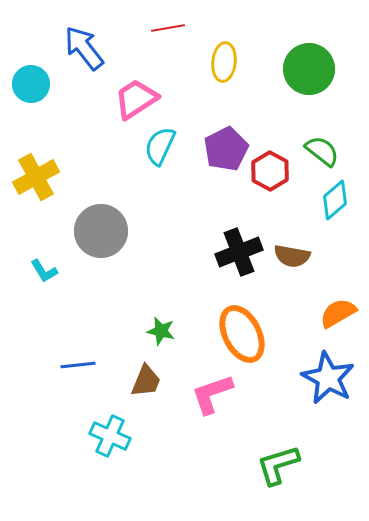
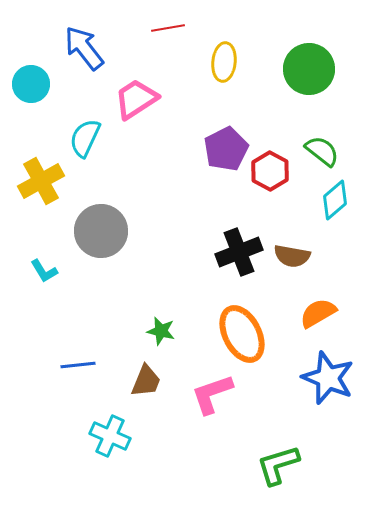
cyan semicircle: moved 75 px left, 8 px up
yellow cross: moved 5 px right, 4 px down
orange semicircle: moved 20 px left
blue star: rotated 6 degrees counterclockwise
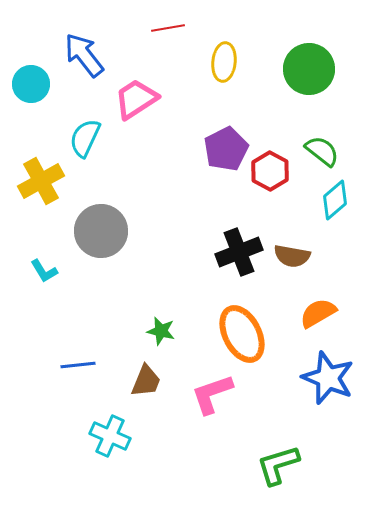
blue arrow: moved 7 px down
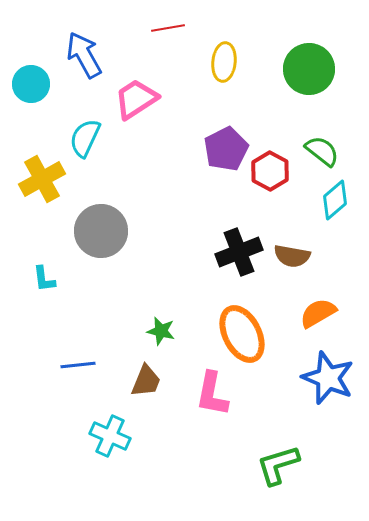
blue arrow: rotated 9 degrees clockwise
yellow cross: moved 1 px right, 2 px up
cyan L-shape: moved 8 px down; rotated 24 degrees clockwise
pink L-shape: rotated 60 degrees counterclockwise
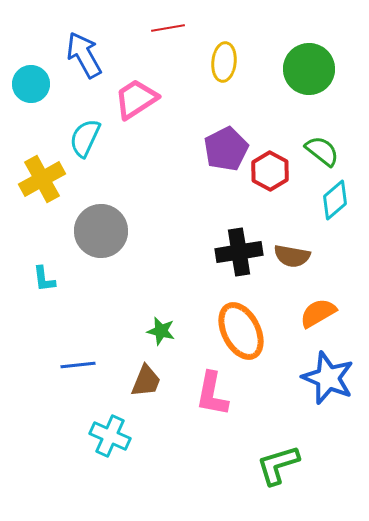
black cross: rotated 12 degrees clockwise
orange ellipse: moved 1 px left, 3 px up
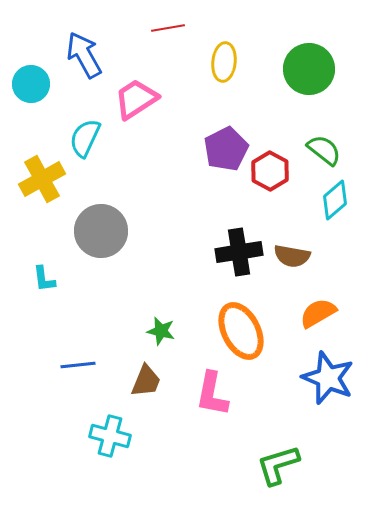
green semicircle: moved 2 px right, 1 px up
cyan cross: rotated 9 degrees counterclockwise
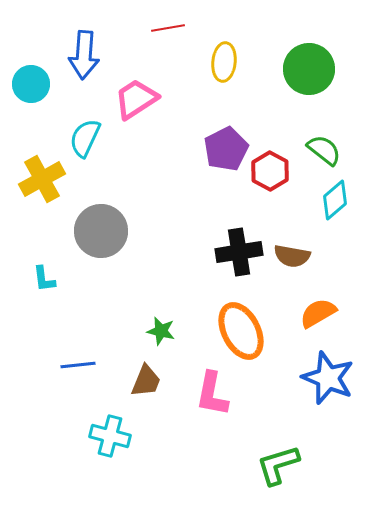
blue arrow: rotated 147 degrees counterclockwise
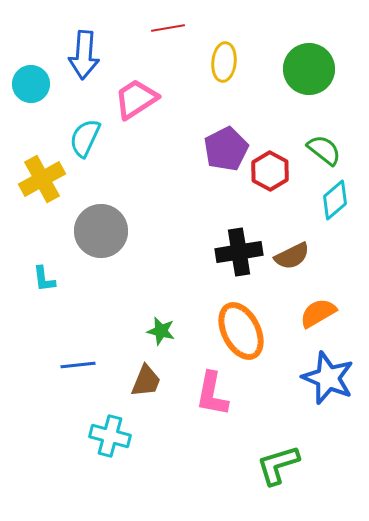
brown semicircle: rotated 36 degrees counterclockwise
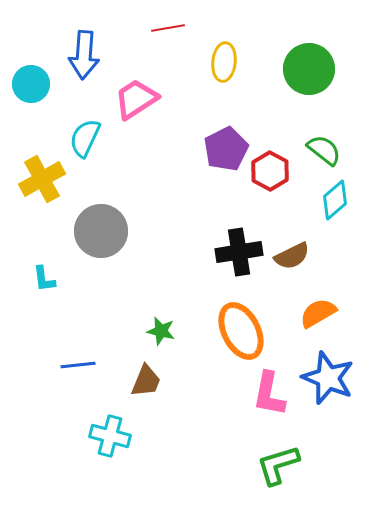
pink L-shape: moved 57 px right
